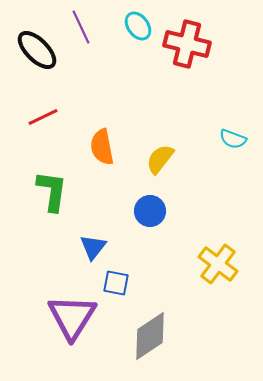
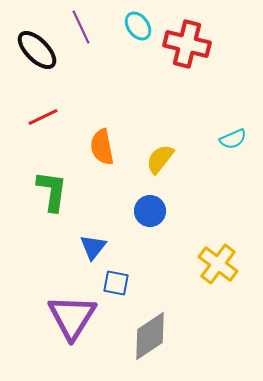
cyan semicircle: rotated 44 degrees counterclockwise
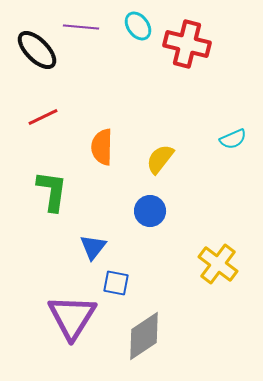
purple line: rotated 60 degrees counterclockwise
orange semicircle: rotated 12 degrees clockwise
gray diamond: moved 6 px left
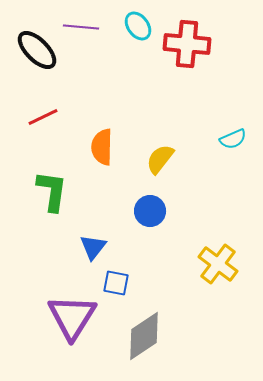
red cross: rotated 9 degrees counterclockwise
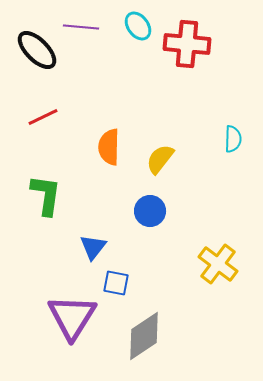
cyan semicircle: rotated 64 degrees counterclockwise
orange semicircle: moved 7 px right
green L-shape: moved 6 px left, 4 px down
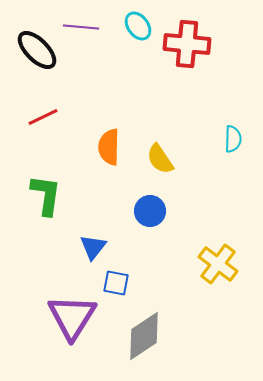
yellow semicircle: rotated 72 degrees counterclockwise
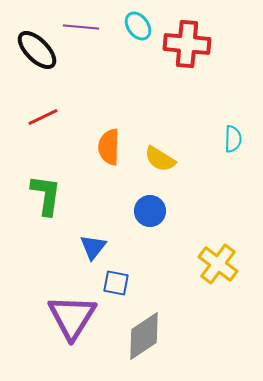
yellow semicircle: rotated 24 degrees counterclockwise
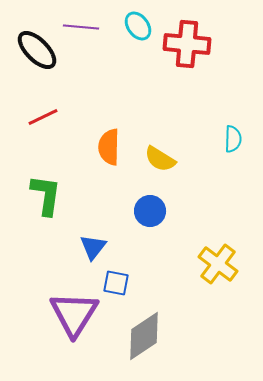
purple triangle: moved 2 px right, 3 px up
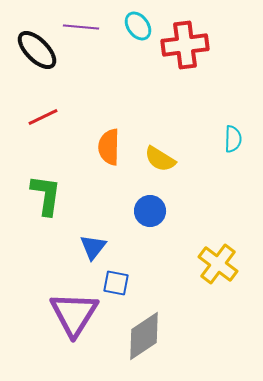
red cross: moved 2 px left, 1 px down; rotated 12 degrees counterclockwise
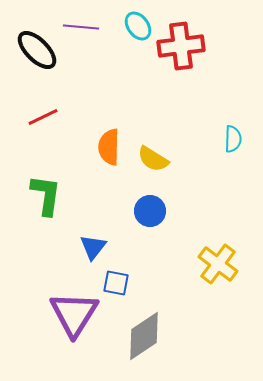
red cross: moved 4 px left, 1 px down
yellow semicircle: moved 7 px left
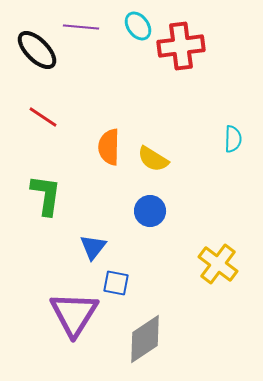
red line: rotated 60 degrees clockwise
gray diamond: moved 1 px right, 3 px down
